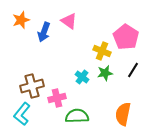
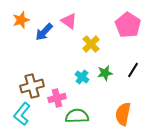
blue arrow: rotated 24 degrees clockwise
pink pentagon: moved 2 px right, 12 px up
yellow cross: moved 11 px left, 7 px up; rotated 24 degrees clockwise
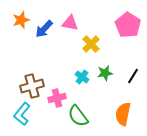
pink triangle: moved 1 px right, 2 px down; rotated 24 degrees counterclockwise
blue arrow: moved 3 px up
black line: moved 6 px down
green semicircle: moved 1 px right; rotated 125 degrees counterclockwise
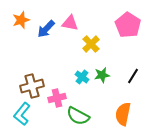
blue arrow: moved 2 px right
green star: moved 3 px left, 2 px down
green semicircle: rotated 25 degrees counterclockwise
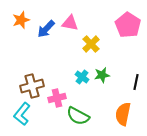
black line: moved 3 px right, 6 px down; rotated 21 degrees counterclockwise
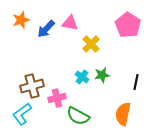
cyan L-shape: rotated 15 degrees clockwise
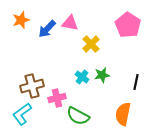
blue arrow: moved 1 px right
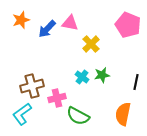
pink pentagon: rotated 10 degrees counterclockwise
